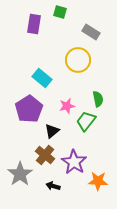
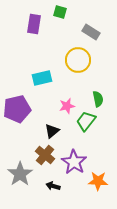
cyan rectangle: rotated 54 degrees counterclockwise
purple pentagon: moved 12 px left; rotated 20 degrees clockwise
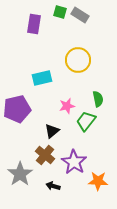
gray rectangle: moved 11 px left, 17 px up
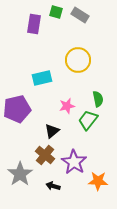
green square: moved 4 px left
green trapezoid: moved 2 px right, 1 px up
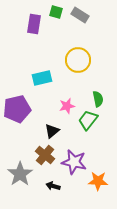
purple star: rotated 20 degrees counterclockwise
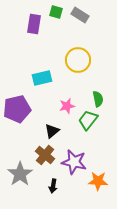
black arrow: rotated 96 degrees counterclockwise
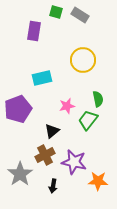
purple rectangle: moved 7 px down
yellow circle: moved 5 px right
purple pentagon: moved 1 px right; rotated 8 degrees counterclockwise
brown cross: rotated 24 degrees clockwise
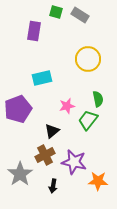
yellow circle: moved 5 px right, 1 px up
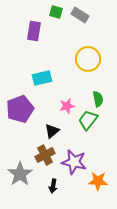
purple pentagon: moved 2 px right
